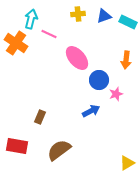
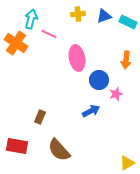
pink ellipse: rotated 30 degrees clockwise
brown semicircle: rotated 95 degrees counterclockwise
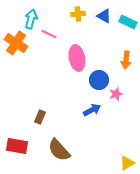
blue triangle: rotated 49 degrees clockwise
blue arrow: moved 1 px right, 1 px up
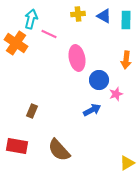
cyan rectangle: moved 2 px left, 2 px up; rotated 66 degrees clockwise
brown rectangle: moved 8 px left, 6 px up
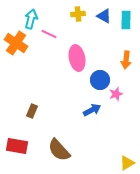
blue circle: moved 1 px right
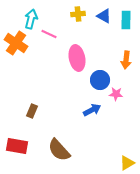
pink star: rotated 24 degrees clockwise
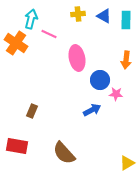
brown semicircle: moved 5 px right, 3 px down
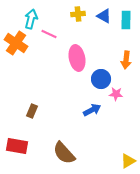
blue circle: moved 1 px right, 1 px up
yellow triangle: moved 1 px right, 2 px up
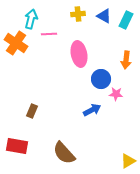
cyan rectangle: rotated 24 degrees clockwise
pink line: rotated 28 degrees counterclockwise
pink ellipse: moved 2 px right, 4 px up
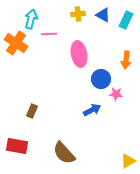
blue triangle: moved 1 px left, 1 px up
